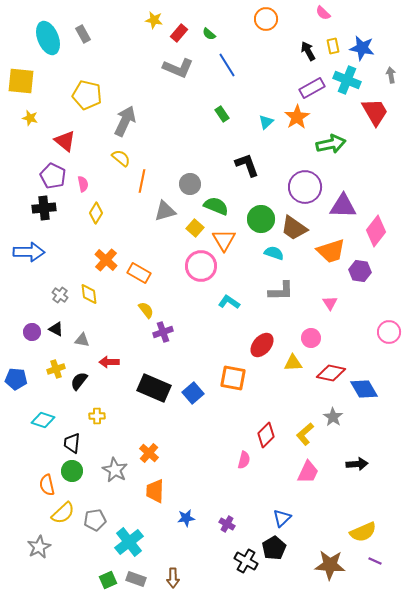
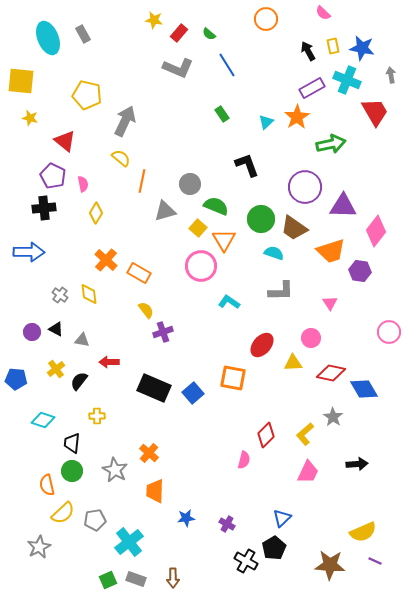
yellow square at (195, 228): moved 3 px right
yellow cross at (56, 369): rotated 18 degrees counterclockwise
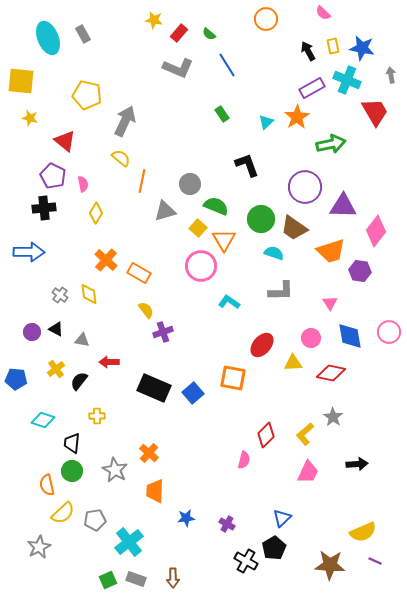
blue diamond at (364, 389): moved 14 px left, 53 px up; rotated 20 degrees clockwise
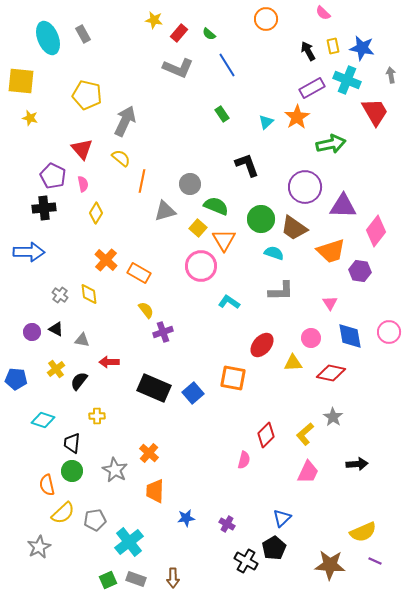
red triangle at (65, 141): moved 17 px right, 8 px down; rotated 10 degrees clockwise
